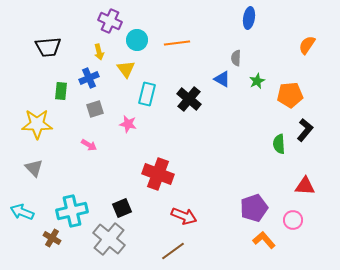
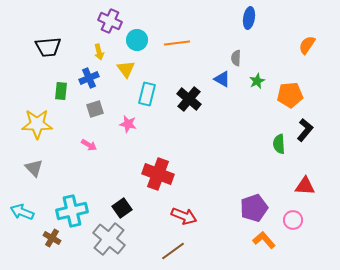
black square: rotated 12 degrees counterclockwise
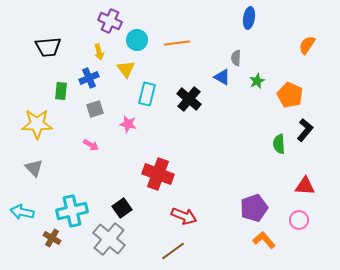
blue triangle: moved 2 px up
orange pentagon: rotated 30 degrees clockwise
pink arrow: moved 2 px right
cyan arrow: rotated 10 degrees counterclockwise
pink circle: moved 6 px right
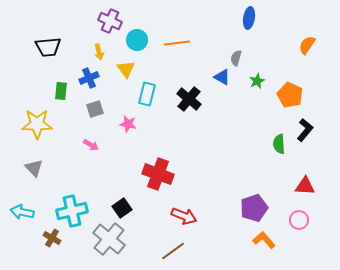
gray semicircle: rotated 14 degrees clockwise
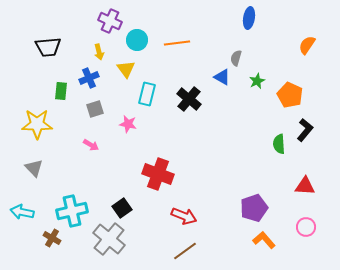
pink circle: moved 7 px right, 7 px down
brown line: moved 12 px right
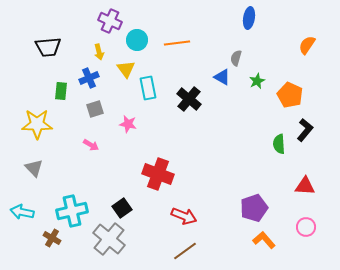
cyan rectangle: moved 1 px right, 6 px up; rotated 25 degrees counterclockwise
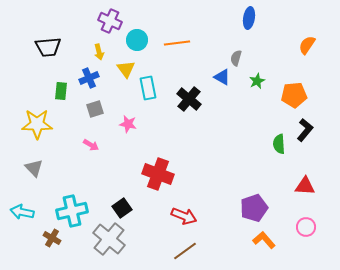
orange pentagon: moved 4 px right; rotated 30 degrees counterclockwise
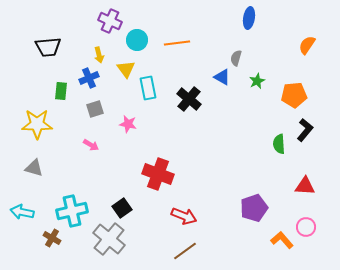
yellow arrow: moved 3 px down
gray triangle: rotated 30 degrees counterclockwise
orange L-shape: moved 18 px right
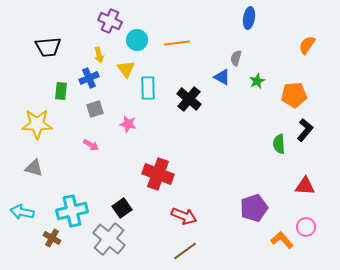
cyan rectangle: rotated 10 degrees clockwise
